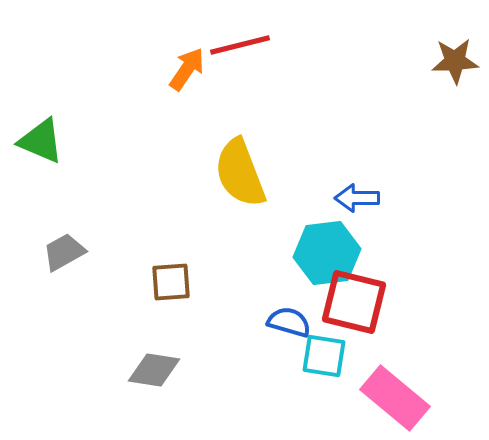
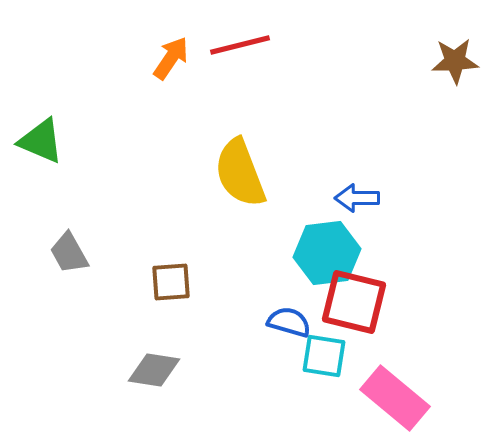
orange arrow: moved 16 px left, 11 px up
gray trapezoid: moved 5 px right, 1 px down; rotated 90 degrees counterclockwise
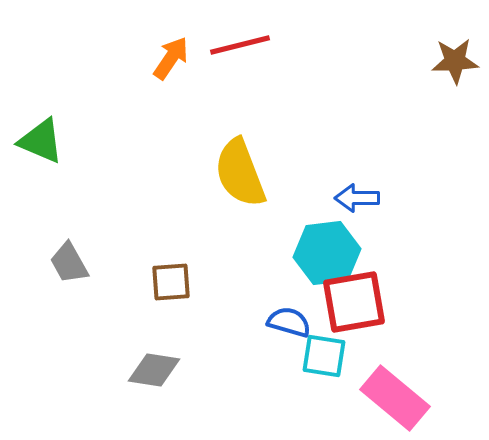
gray trapezoid: moved 10 px down
red square: rotated 24 degrees counterclockwise
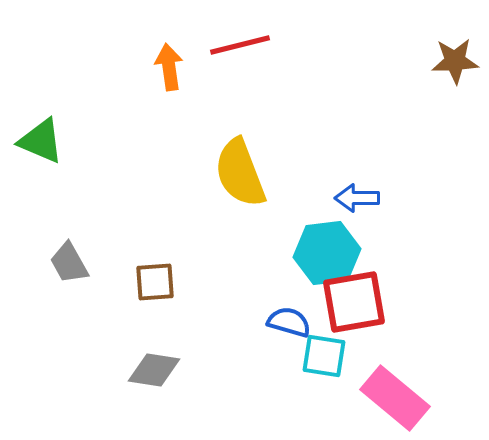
orange arrow: moved 2 px left, 9 px down; rotated 42 degrees counterclockwise
brown square: moved 16 px left
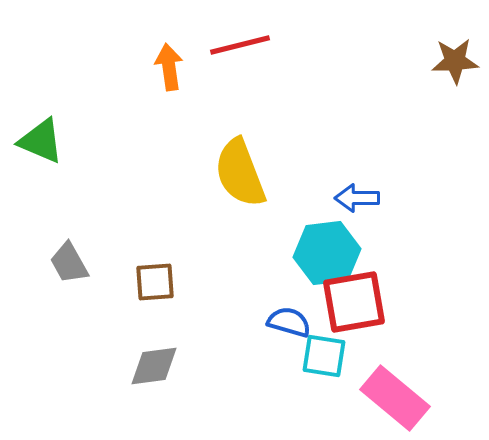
gray diamond: moved 4 px up; rotated 16 degrees counterclockwise
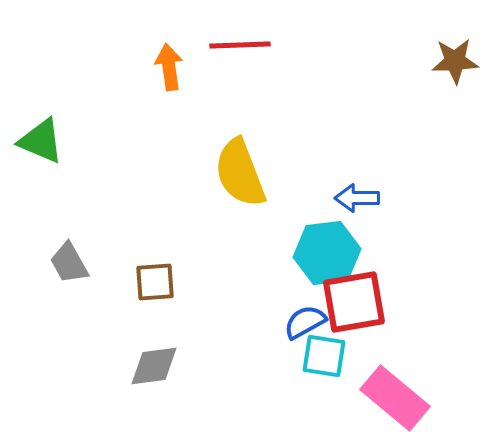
red line: rotated 12 degrees clockwise
blue semicircle: moved 16 px right; rotated 45 degrees counterclockwise
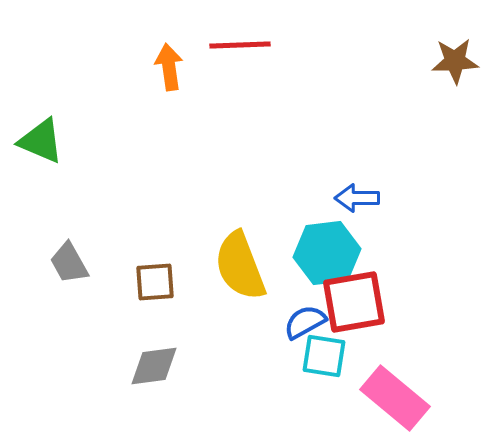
yellow semicircle: moved 93 px down
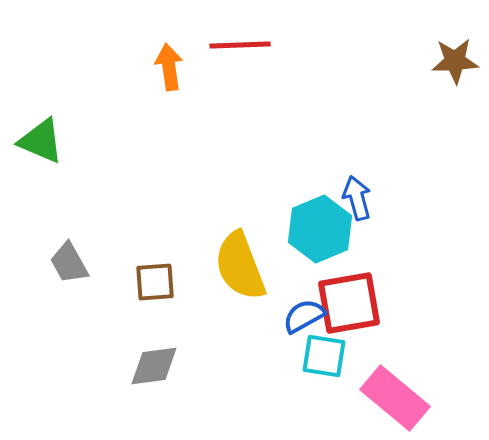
blue arrow: rotated 75 degrees clockwise
cyan hexagon: moved 7 px left, 24 px up; rotated 16 degrees counterclockwise
red square: moved 5 px left, 1 px down
blue semicircle: moved 1 px left, 6 px up
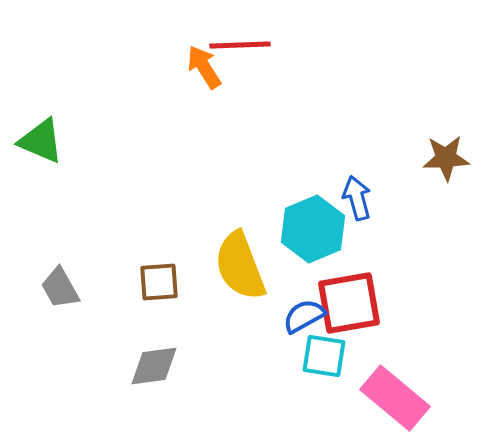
brown star: moved 9 px left, 97 px down
orange arrow: moved 35 px right; rotated 24 degrees counterclockwise
cyan hexagon: moved 7 px left
gray trapezoid: moved 9 px left, 25 px down
brown square: moved 4 px right
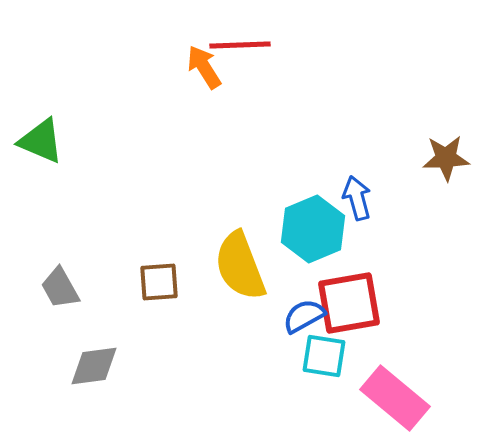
gray diamond: moved 60 px left
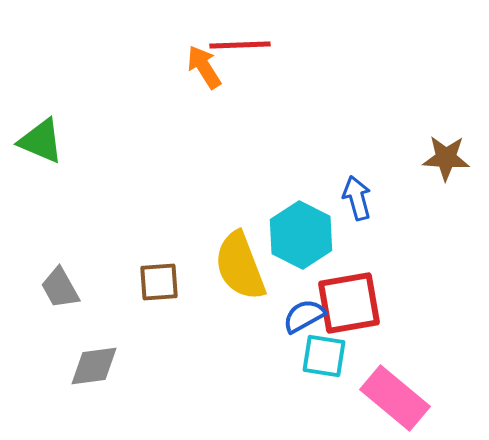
brown star: rotated 6 degrees clockwise
cyan hexagon: moved 12 px left, 6 px down; rotated 10 degrees counterclockwise
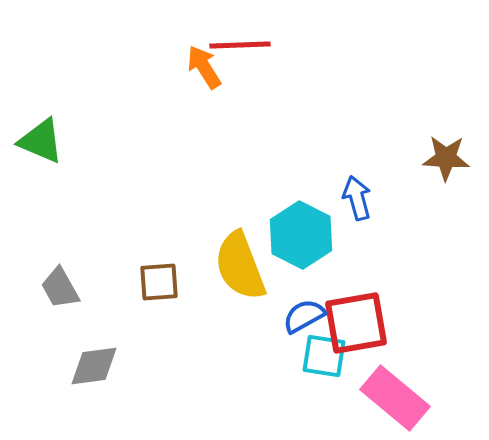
red square: moved 7 px right, 20 px down
